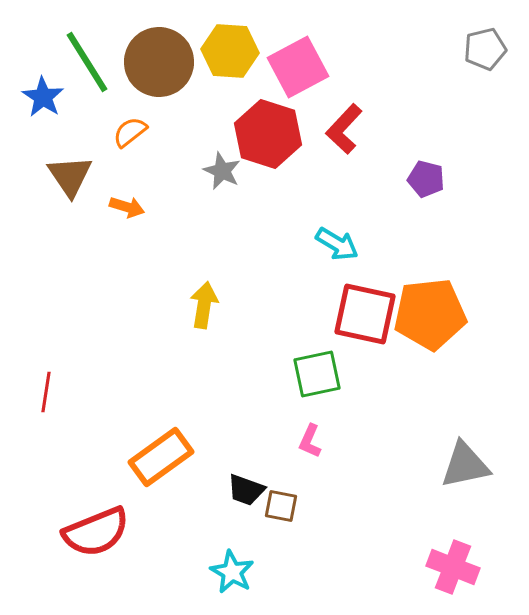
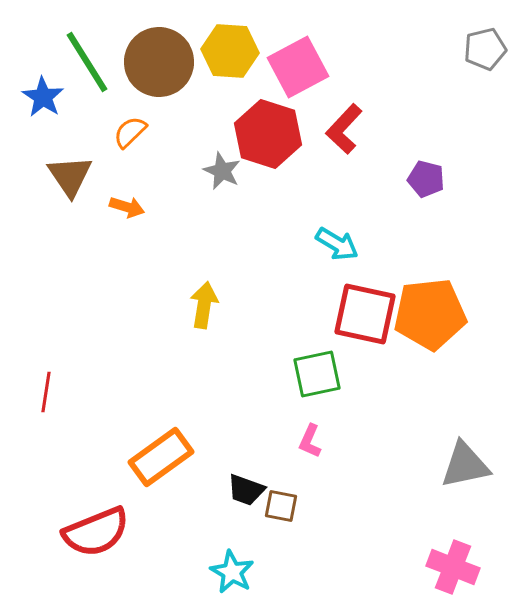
orange semicircle: rotated 6 degrees counterclockwise
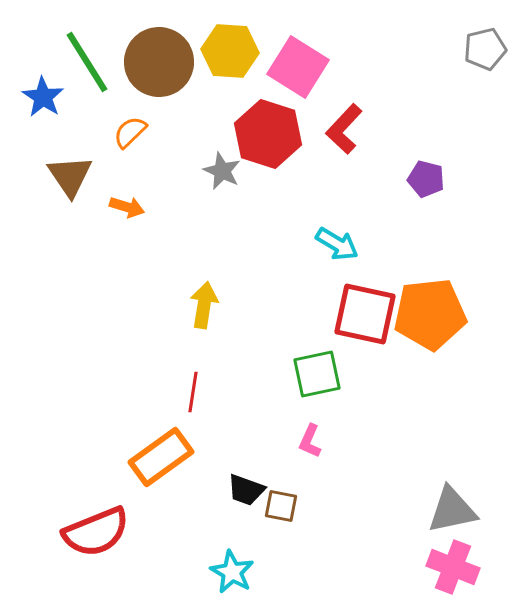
pink square: rotated 30 degrees counterclockwise
red line: moved 147 px right
gray triangle: moved 13 px left, 45 px down
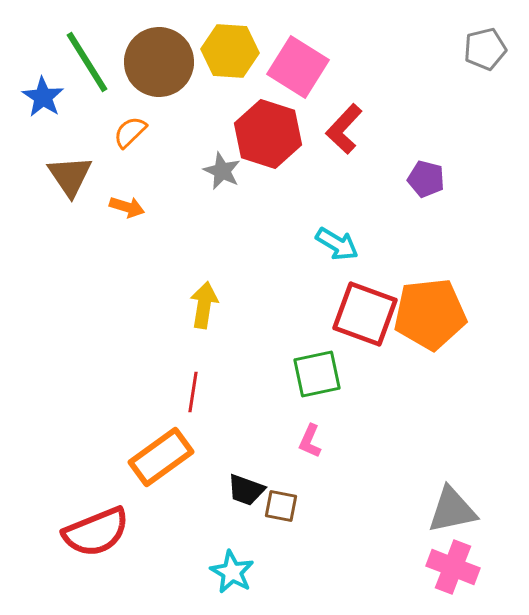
red square: rotated 8 degrees clockwise
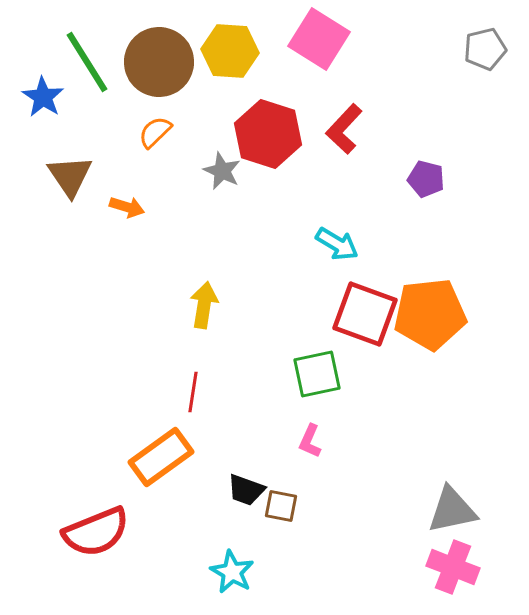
pink square: moved 21 px right, 28 px up
orange semicircle: moved 25 px right
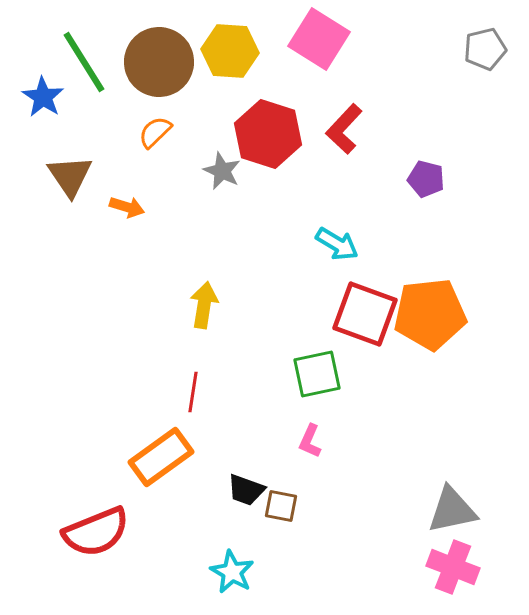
green line: moved 3 px left
